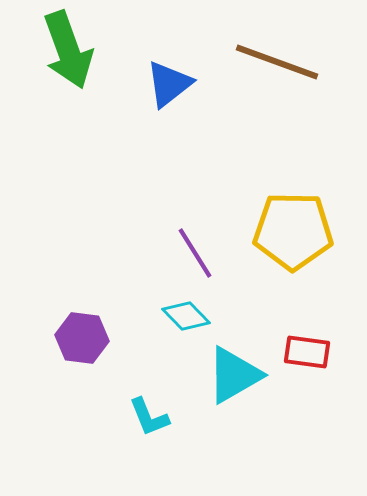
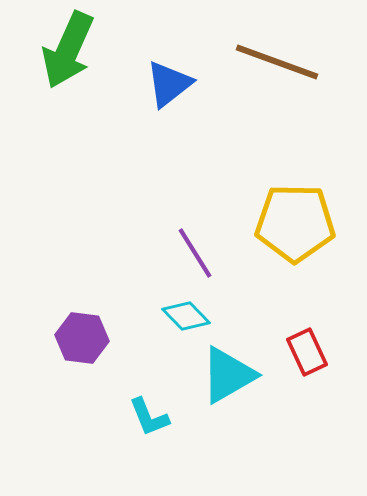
green arrow: rotated 44 degrees clockwise
yellow pentagon: moved 2 px right, 8 px up
red rectangle: rotated 57 degrees clockwise
cyan triangle: moved 6 px left
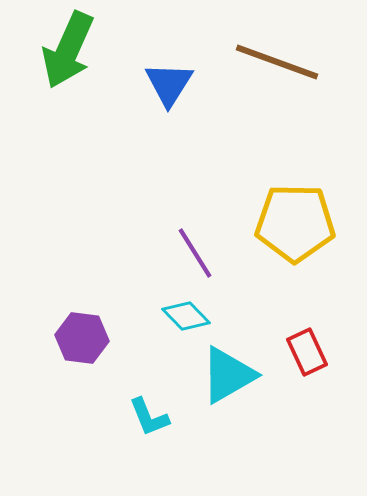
blue triangle: rotated 20 degrees counterclockwise
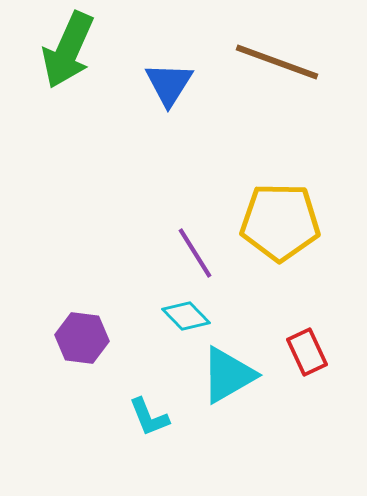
yellow pentagon: moved 15 px left, 1 px up
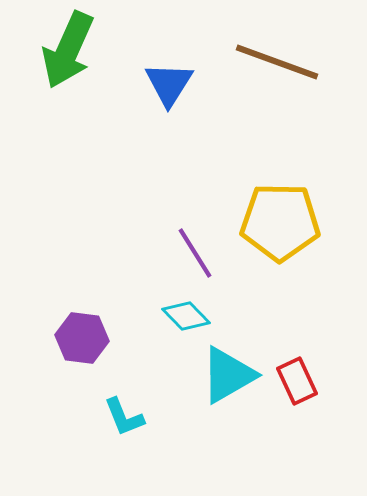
red rectangle: moved 10 px left, 29 px down
cyan L-shape: moved 25 px left
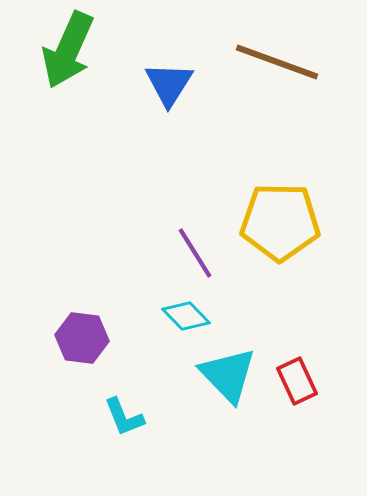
cyan triangle: rotated 44 degrees counterclockwise
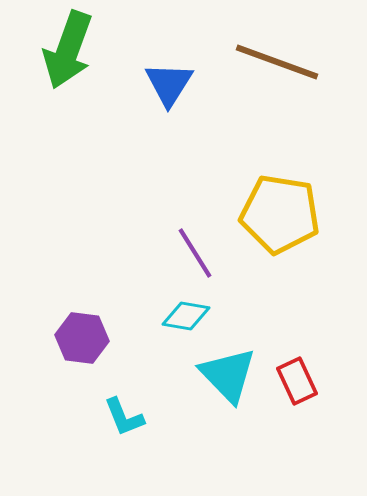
green arrow: rotated 4 degrees counterclockwise
yellow pentagon: moved 8 px up; rotated 8 degrees clockwise
cyan diamond: rotated 36 degrees counterclockwise
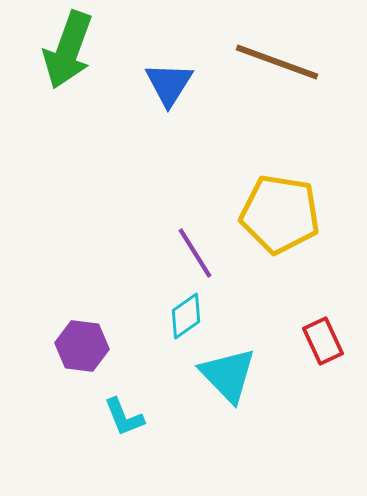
cyan diamond: rotated 45 degrees counterclockwise
purple hexagon: moved 8 px down
red rectangle: moved 26 px right, 40 px up
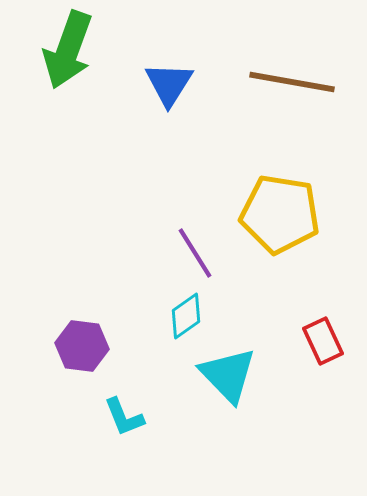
brown line: moved 15 px right, 20 px down; rotated 10 degrees counterclockwise
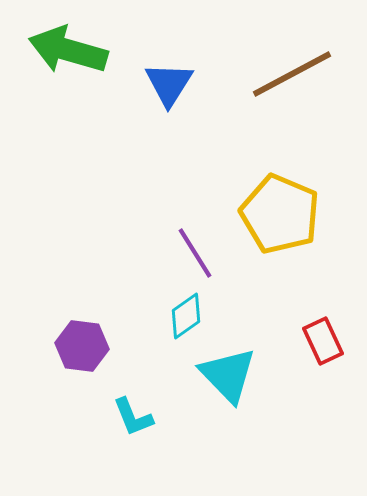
green arrow: rotated 86 degrees clockwise
brown line: moved 8 px up; rotated 38 degrees counterclockwise
yellow pentagon: rotated 14 degrees clockwise
cyan L-shape: moved 9 px right
